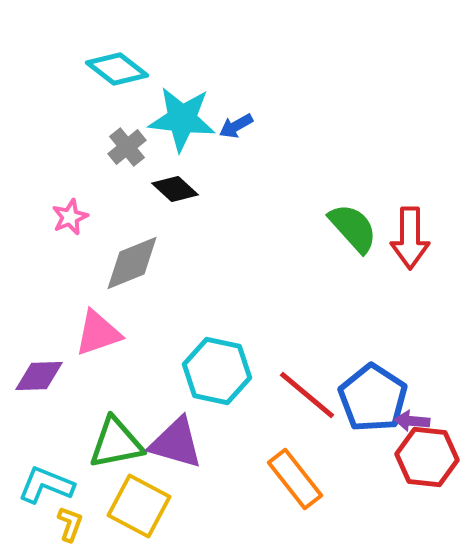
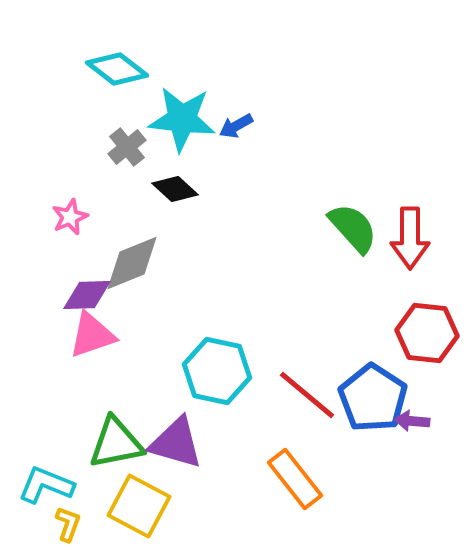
pink triangle: moved 6 px left, 2 px down
purple diamond: moved 48 px right, 81 px up
red hexagon: moved 124 px up
yellow L-shape: moved 2 px left
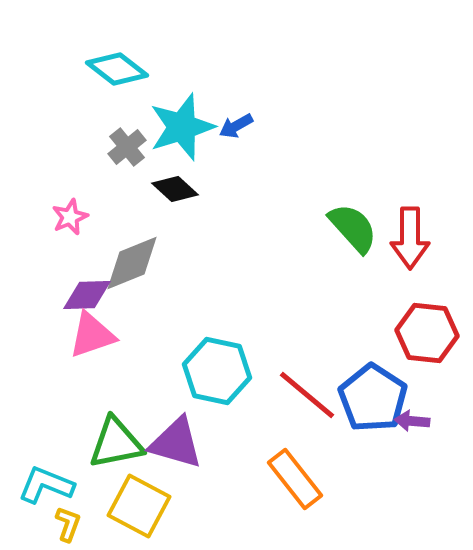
cyan star: moved 8 px down; rotated 24 degrees counterclockwise
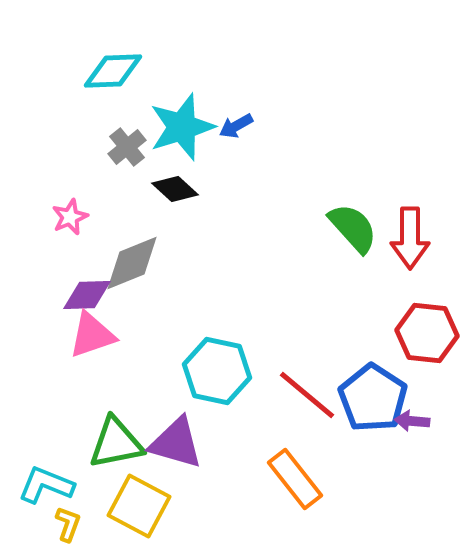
cyan diamond: moved 4 px left, 2 px down; rotated 40 degrees counterclockwise
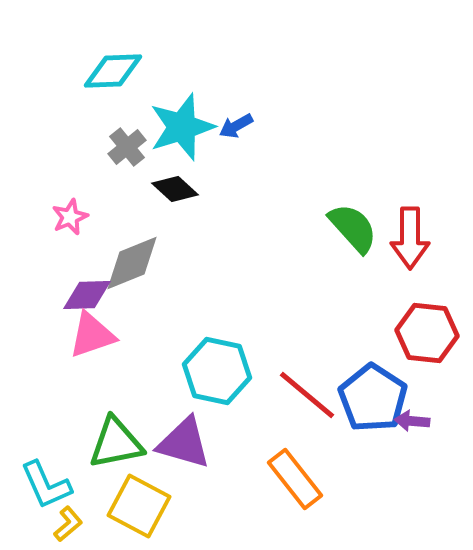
purple triangle: moved 8 px right
cyan L-shape: rotated 136 degrees counterclockwise
yellow L-shape: rotated 30 degrees clockwise
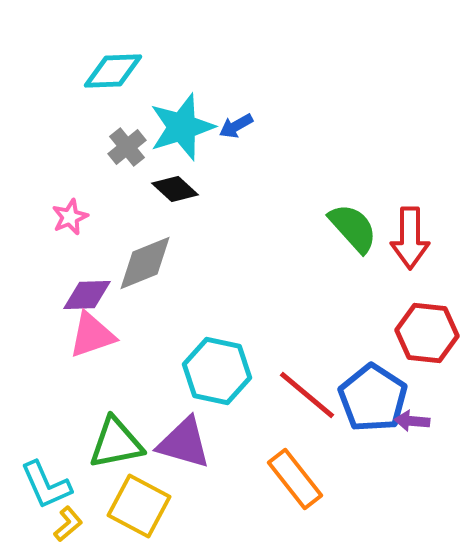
gray diamond: moved 13 px right
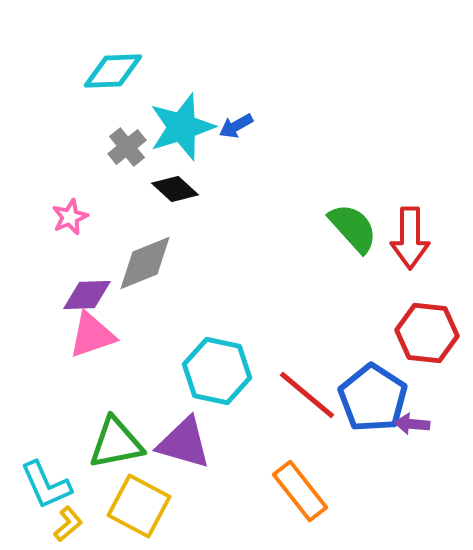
purple arrow: moved 3 px down
orange rectangle: moved 5 px right, 12 px down
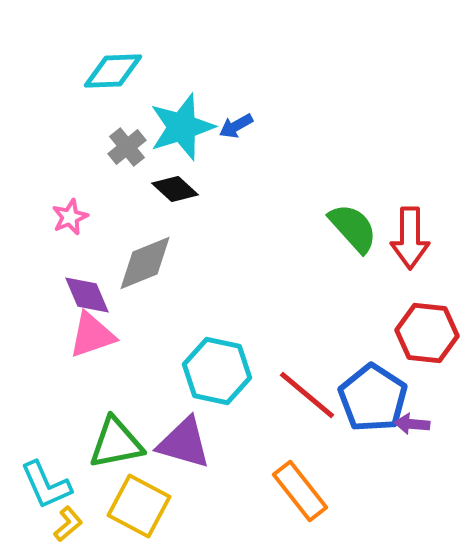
purple diamond: rotated 69 degrees clockwise
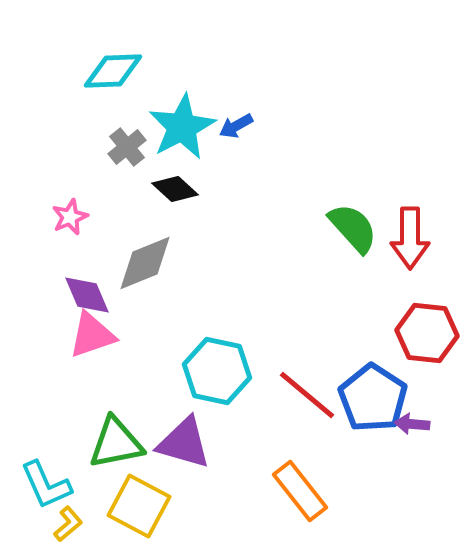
cyan star: rotated 10 degrees counterclockwise
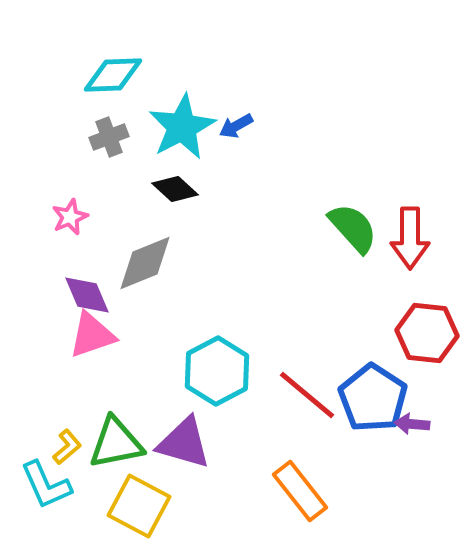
cyan diamond: moved 4 px down
gray cross: moved 18 px left, 10 px up; rotated 18 degrees clockwise
cyan hexagon: rotated 20 degrees clockwise
yellow L-shape: moved 1 px left, 77 px up
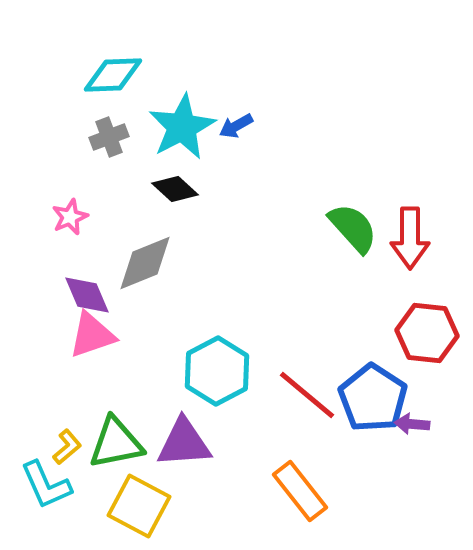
purple triangle: rotated 20 degrees counterclockwise
